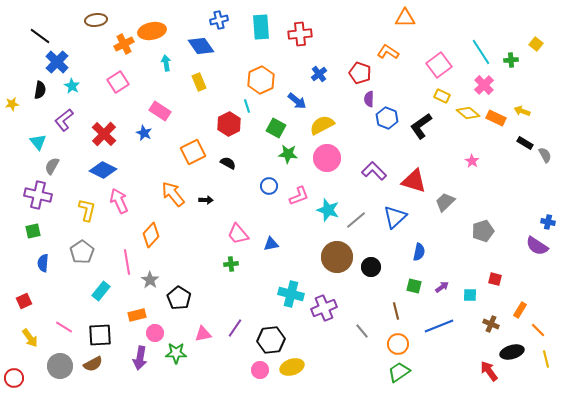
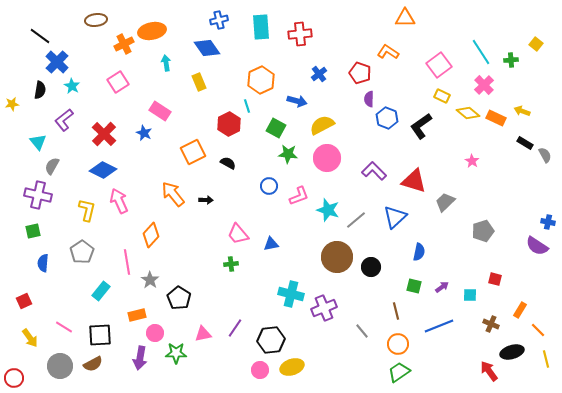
blue diamond at (201, 46): moved 6 px right, 2 px down
blue arrow at (297, 101): rotated 24 degrees counterclockwise
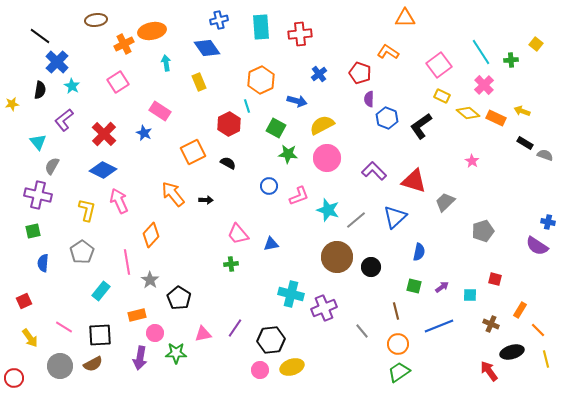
gray semicircle at (545, 155): rotated 42 degrees counterclockwise
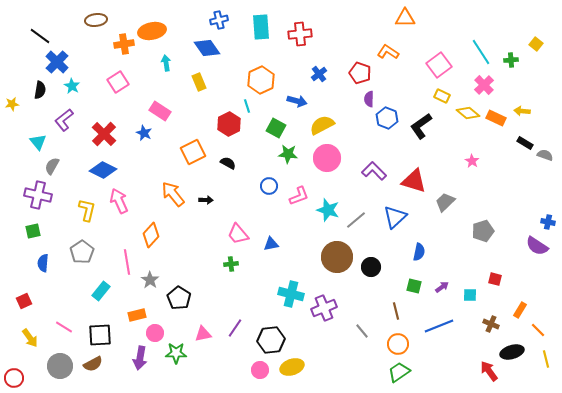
orange cross at (124, 44): rotated 18 degrees clockwise
yellow arrow at (522, 111): rotated 14 degrees counterclockwise
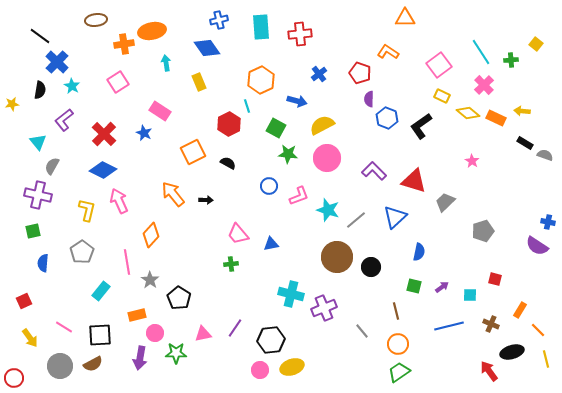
blue line at (439, 326): moved 10 px right; rotated 8 degrees clockwise
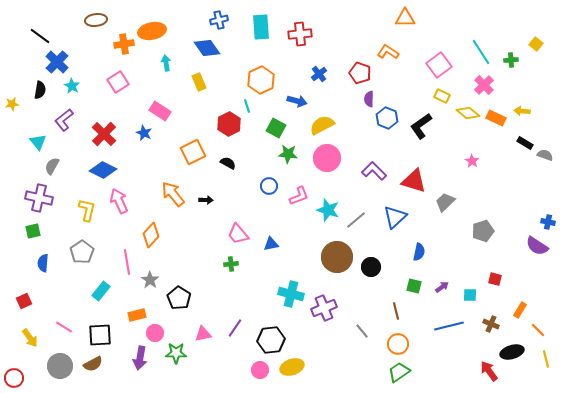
purple cross at (38, 195): moved 1 px right, 3 px down
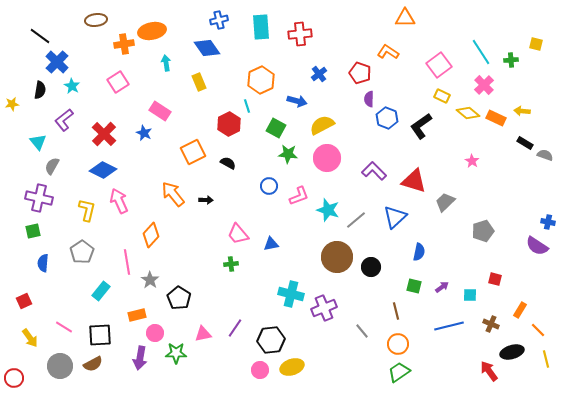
yellow square at (536, 44): rotated 24 degrees counterclockwise
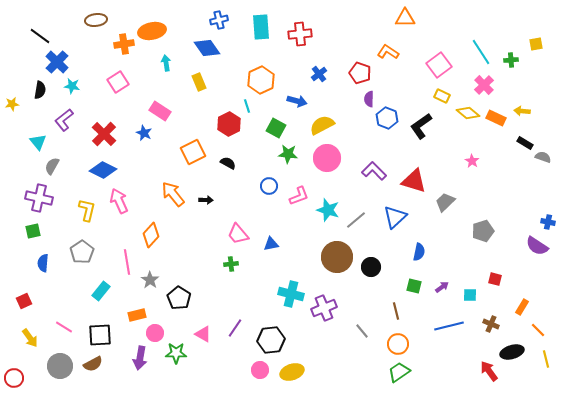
yellow square at (536, 44): rotated 24 degrees counterclockwise
cyan star at (72, 86): rotated 21 degrees counterclockwise
gray semicircle at (545, 155): moved 2 px left, 2 px down
orange rectangle at (520, 310): moved 2 px right, 3 px up
pink triangle at (203, 334): rotated 42 degrees clockwise
yellow ellipse at (292, 367): moved 5 px down
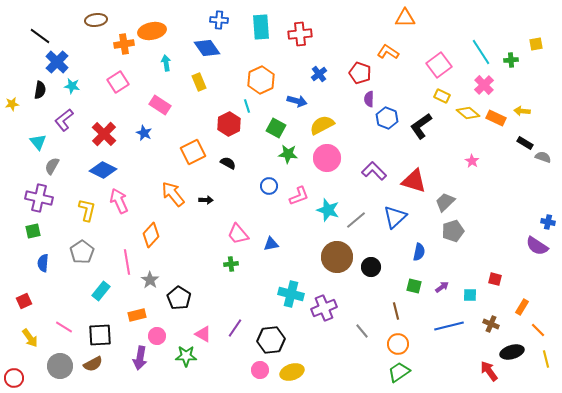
blue cross at (219, 20): rotated 18 degrees clockwise
pink rectangle at (160, 111): moved 6 px up
gray pentagon at (483, 231): moved 30 px left
pink circle at (155, 333): moved 2 px right, 3 px down
green star at (176, 353): moved 10 px right, 3 px down
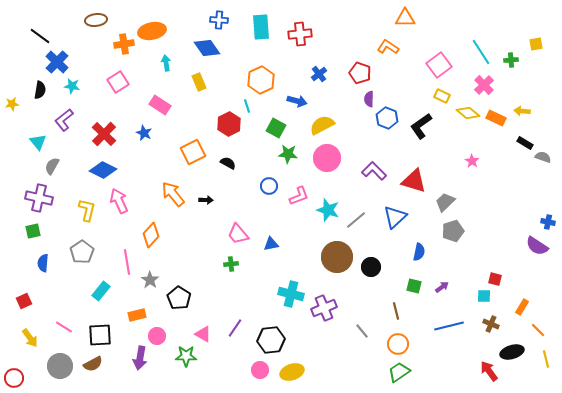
orange L-shape at (388, 52): moved 5 px up
cyan square at (470, 295): moved 14 px right, 1 px down
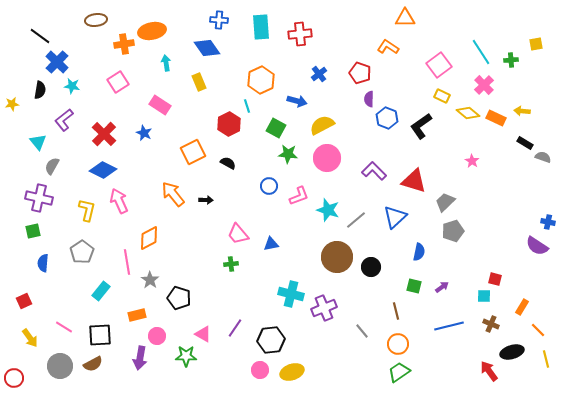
orange diamond at (151, 235): moved 2 px left, 3 px down; rotated 20 degrees clockwise
black pentagon at (179, 298): rotated 15 degrees counterclockwise
